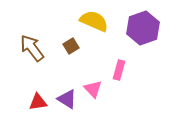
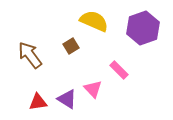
brown arrow: moved 2 px left, 7 px down
pink rectangle: rotated 60 degrees counterclockwise
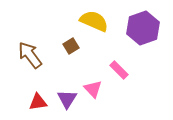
purple triangle: rotated 30 degrees clockwise
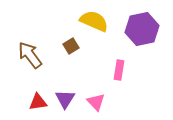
purple hexagon: moved 1 px left, 1 px down; rotated 8 degrees clockwise
pink rectangle: rotated 54 degrees clockwise
pink triangle: moved 3 px right, 13 px down
purple triangle: moved 2 px left
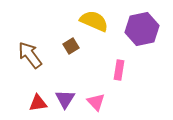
red triangle: moved 1 px down
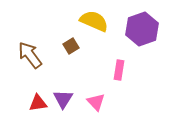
purple hexagon: rotated 8 degrees counterclockwise
purple triangle: moved 2 px left
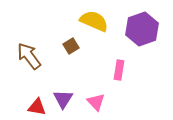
brown arrow: moved 1 px left, 1 px down
red triangle: moved 1 px left, 4 px down; rotated 18 degrees clockwise
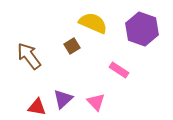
yellow semicircle: moved 1 px left, 2 px down
purple hexagon: rotated 20 degrees counterclockwise
brown square: moved 1 px right
pink rectangle: rotated 66 degrees counterclockwise
purple triangle: rotated 15 degrees clockwise
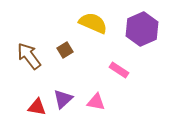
purple hexagon: rotated 16 degrees clockwise
brown square: moved 7 px left, 4 px down
pink triangle: rotated 36 degrees counterclockwise
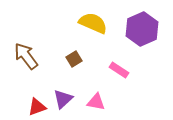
brown square: moved 9 px right, 9 px down
brown arrow: moved 3 px left
red triangle: rotated 30 degrees counterclockwise
